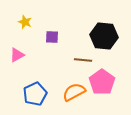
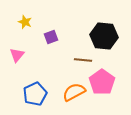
purple square: moved 1 px left; rotated 24 degrees counterclockwise
pink triangle: rotated 21 degrees counterclockwise
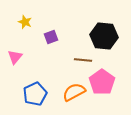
pink triangle: moved 2 px left, 2 px down
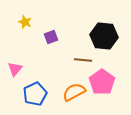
pink triangle: moved 12 px down
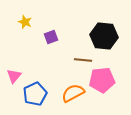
pink triangle: moved 1 px left, 7 px down
pink pentagon: moved 2 px up; rotated 30 degrees clockwise
orange semicircle: moved 1 px left, 1 px down
